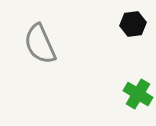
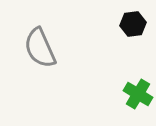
gray semicircle: moved 4 px down
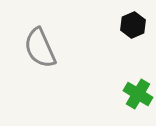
black hexagon: moved 1 px down; rotated 15 degrees counterclockwise
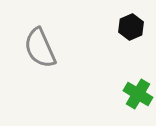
black hexagon: moved 2 px left, 2 px down
